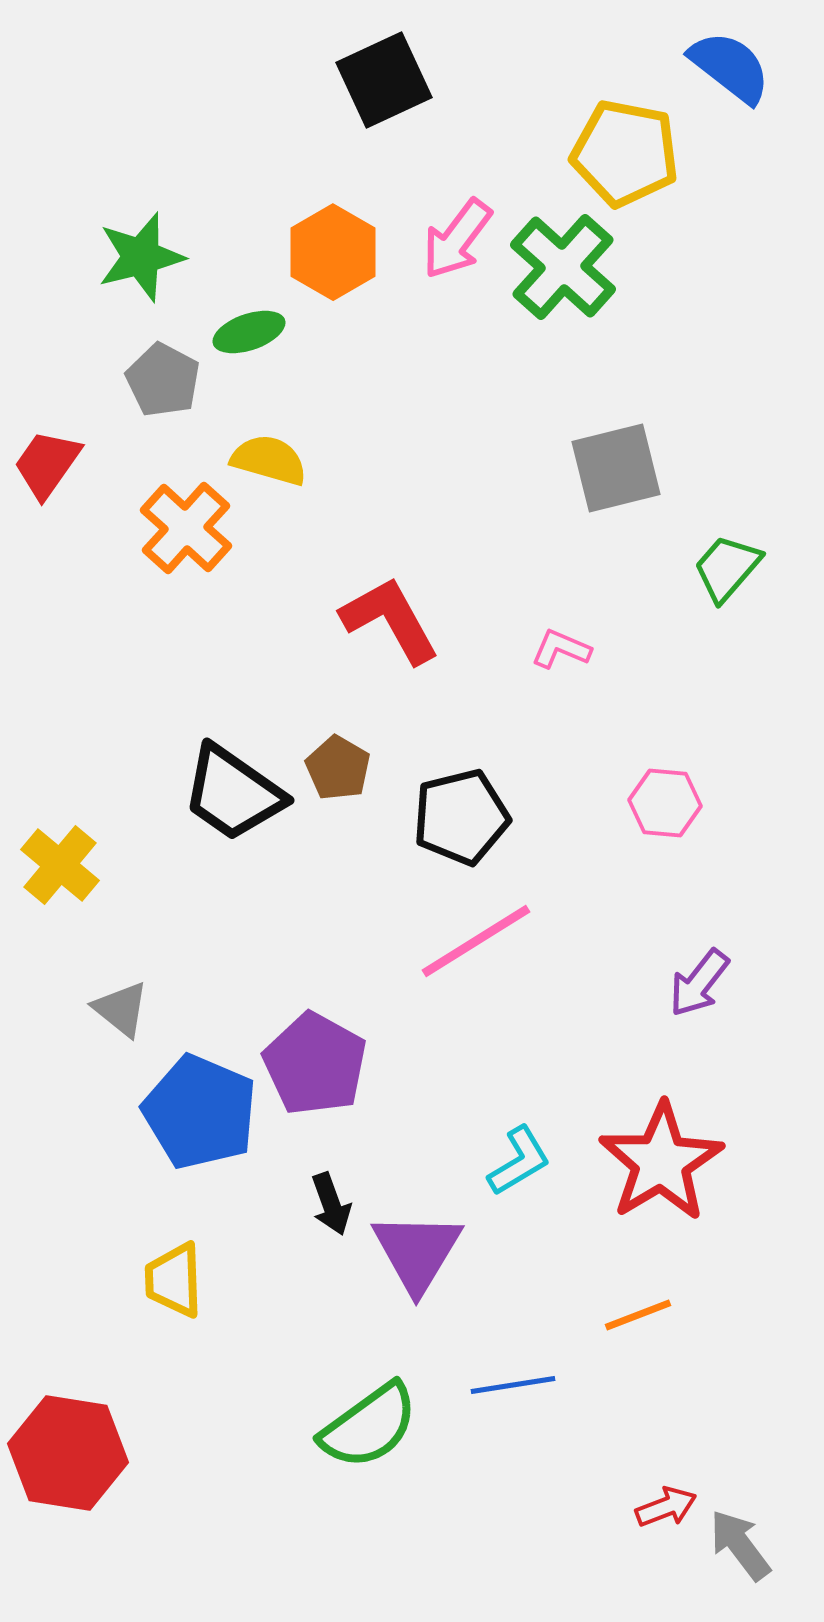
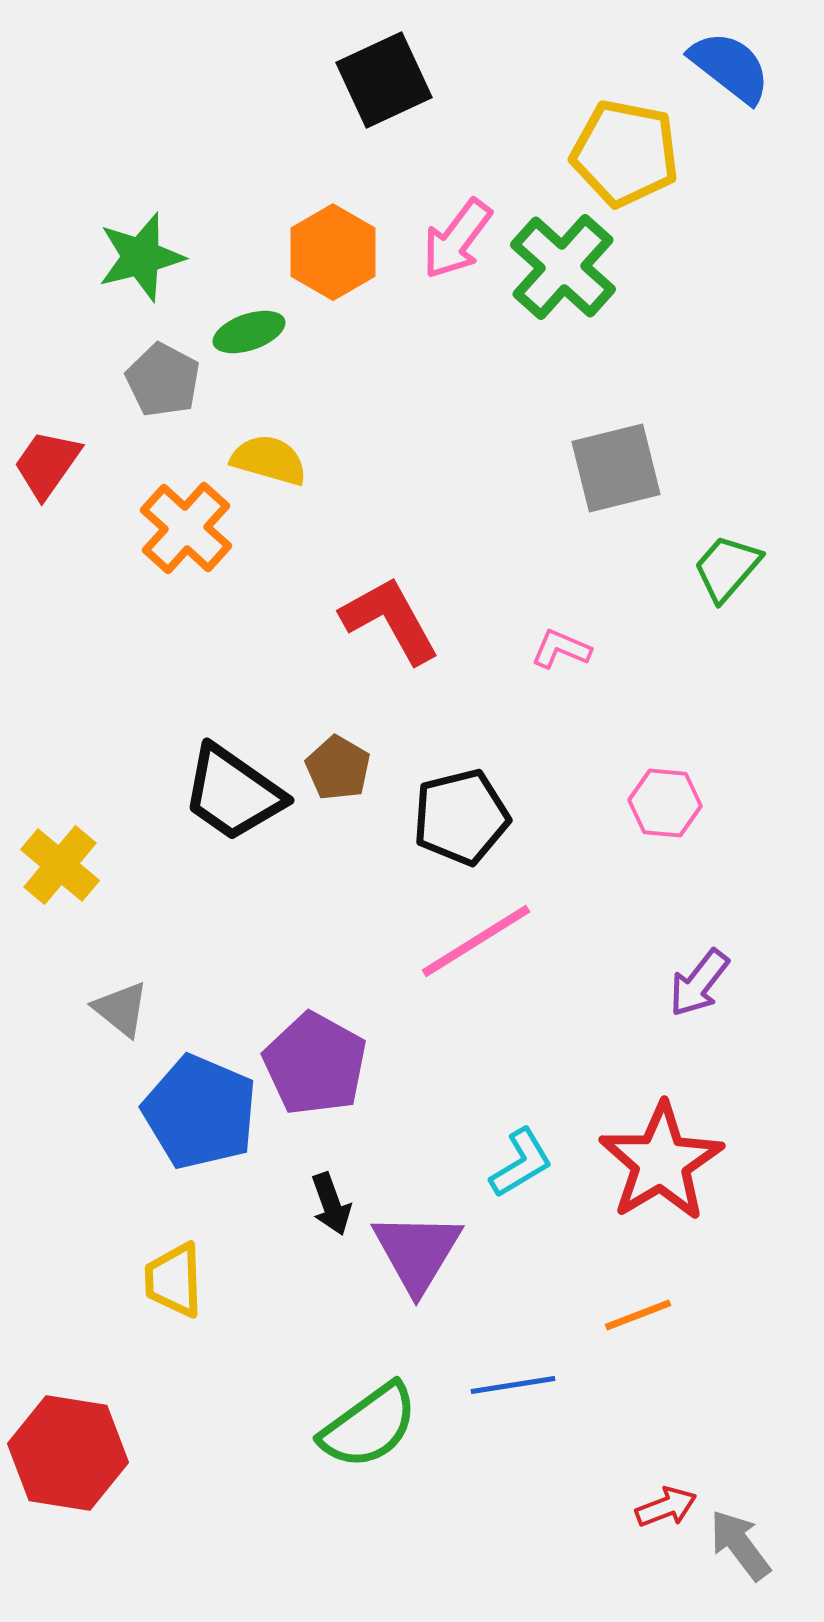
cyan L-shape: moved 2 px right, 2 px down
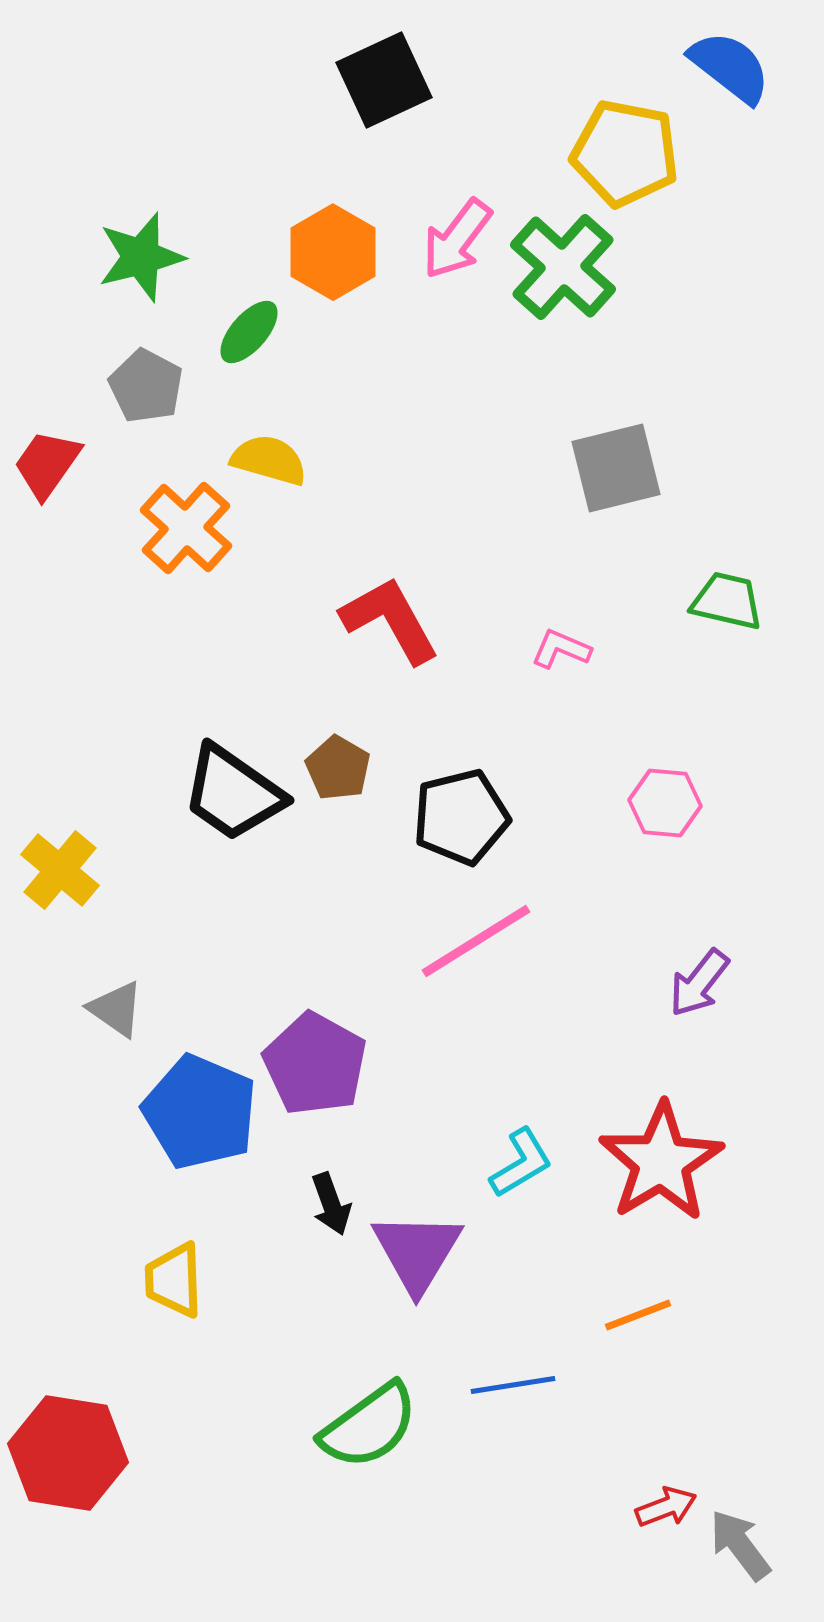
green ellipse: rotated 30 degrees counterclockwise
gray pentagon: moved 17 px left, 6 px down
green trapezoid: moved 33 px down; rotated 62 degrees clockwise
yellow cross: moved 5 px down
gray triangle: moved 5 px left; rotated 4 degrees counterclockwise
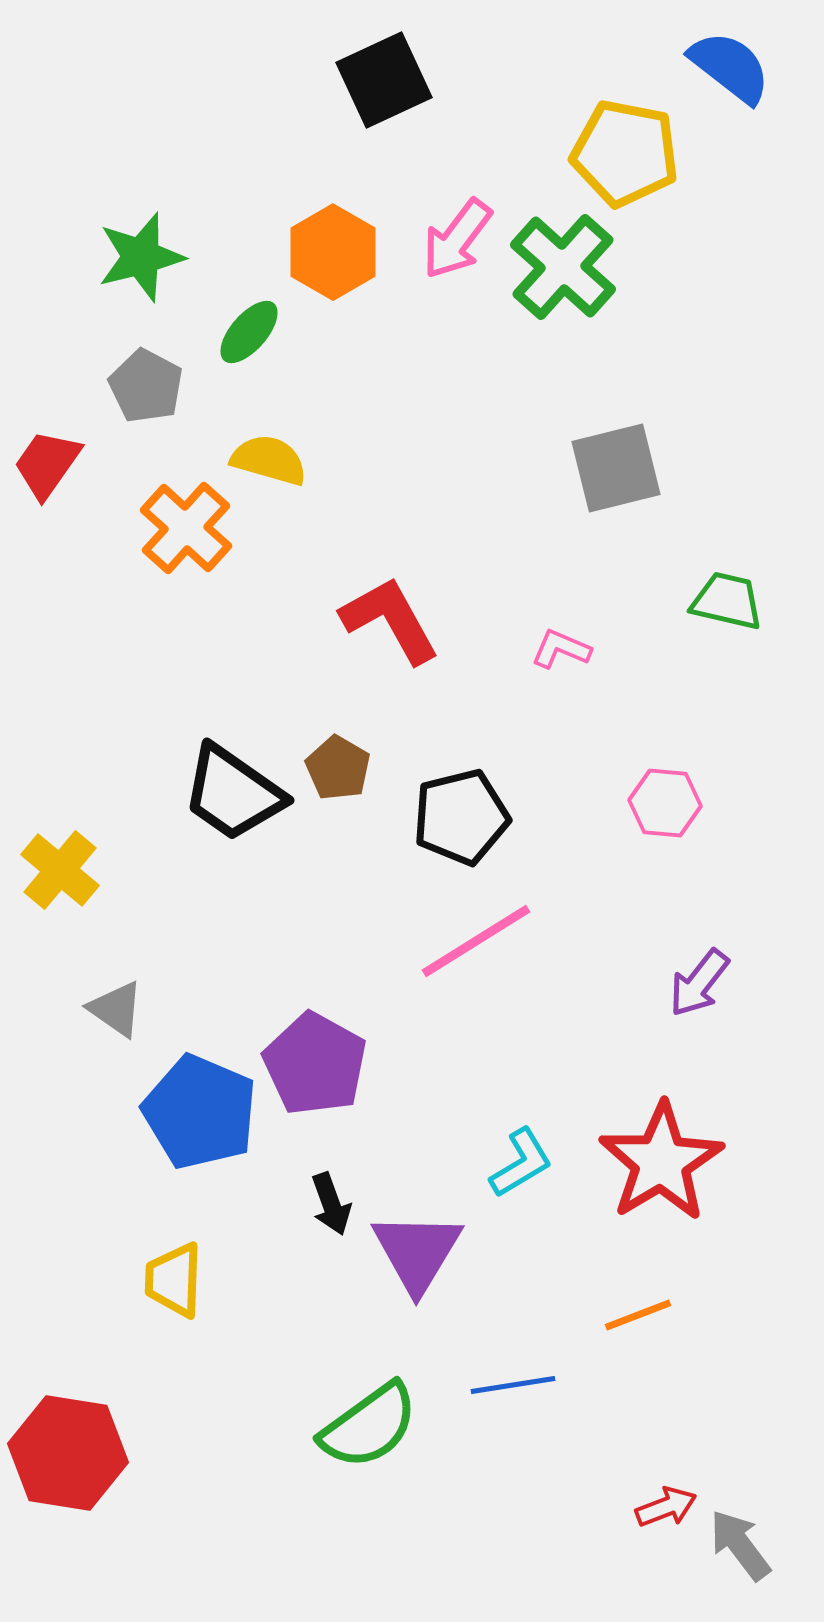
yellow trapezoid: rotated 4 degrees clockwise
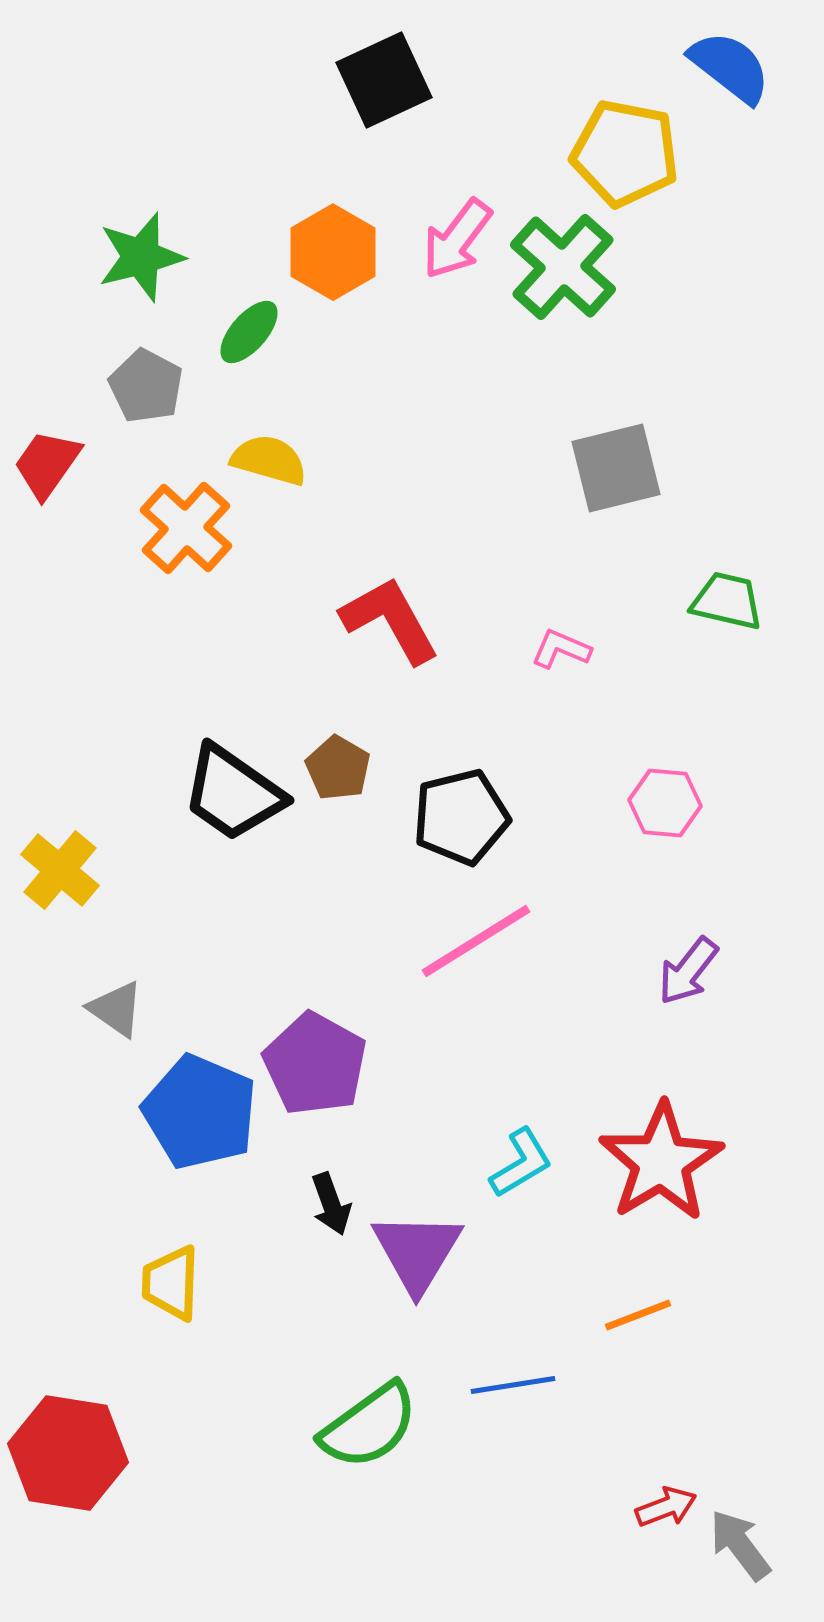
purple arrow: moved 11 px left, 12 px up
yellow trapezoid: moved 3 px left, 3 px down
